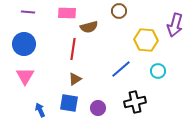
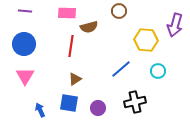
purple line: moved 3 px left, 1 px up
red line: moved 2 px left, 3 px up
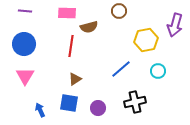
yellow hexagon: rotated 15 degrees counterclockwise
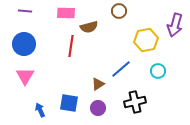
pink rectangle: moved 1 px left
brown triangle: moved 23 px right, 5 px down
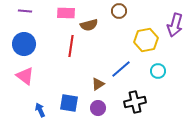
brown semicircle: moved 2 px up
pink triangle: rotated 24 degrees counterclockwise
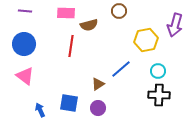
black cross: moved 24 px right, 7 px up; rotated 15 degrees clockwise
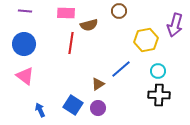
red line: moved 3 px up
blue square: moved 4 px right, 2 px down; rotated 24 degrees clockwise
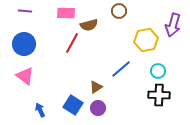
purple arrow: moved 2 px left
red line: moved 1 px right; rotated 20 degrees clockwise
brown triangle: moved 2 px left, 3 px down
